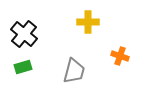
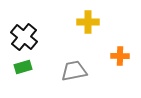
black cross: moved 3 px down
orange cross: rotated 18 degrees counterclockwise
gray trapezoid: rotated 116 degrees counterclockwise
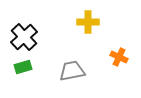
black cross: rotated 8 degrees clockwise
orange cross: moved 1 px left, 1 px down; rotated 24 degrees clockwise
gray trapezoid: moved 2 px left
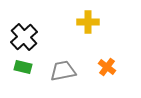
orange cross: moved 12 px left, 10 px down; rotated 12 degrees clockwise
green rectangle: rotated 30 degrees clockwise
gray trapezoid: moved 9 px left
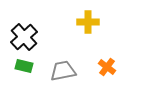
green rectangle: moved 1 px right, 1 px up
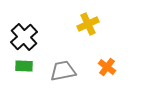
yellow cross: moved 2 px down; rotated 25 degrees counterclockwise
green rectangle: rotated 12 degrees counterclockwise
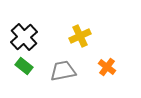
yellow cross: moved 8 px left, 12 px down
green rectangle: rotated 36 degrees clockwise
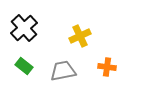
black cross: moved 9 px up
orange cross: rotated 30 degrees counterclockwise
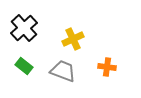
yellow cross: moved 7 px left, 3 px down
gray trapezoid: rotated 32 degrees clockwise
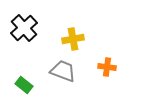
yellow cross: rotated 15 degrees clockwise
green rectangle: moved 19 px down
